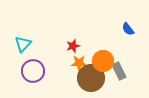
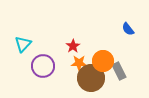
red star: rotated 16 degrees counterclockwise
purple circle: moved 10 px right, 5 px up
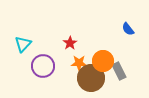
red star: moved 3 px left, 3 px up
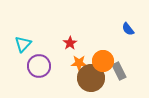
purple circle: moved 4 px left
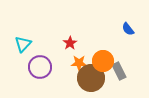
purple circle: moved 1 px right, 1 px down
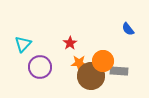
gray rectangle: rotated 60 degrees counterclockwise
brown circle: moved 2 px up
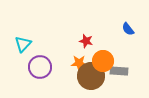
red star: moved 16 px right, 2 px up; rotated 24 degrees counterclockwise
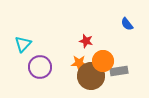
blue semicircle: moved 1 px left, 5 px up
gray rectangle: rotated 12 degrees counterclockwise
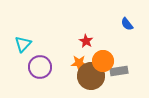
red star: rotated 16 degrees clockwise
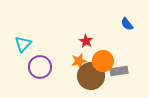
orange star: moved 2 px up; rotated 14 degrees counterclockwise
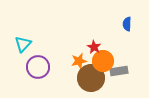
blue semicircle: rotated 40 degrees clockwise
red star: moved 8 px right, 6 px down
purple circle: moved 2 px left
brown circle: moved 2 px down
